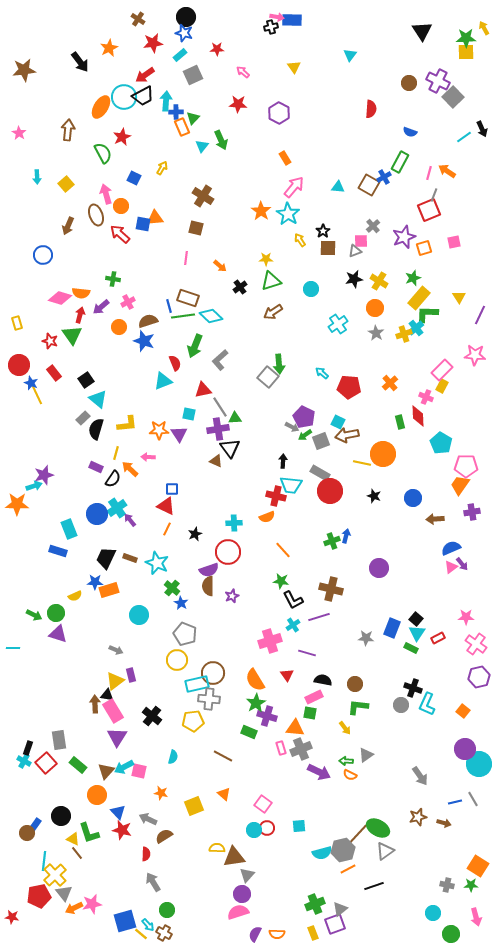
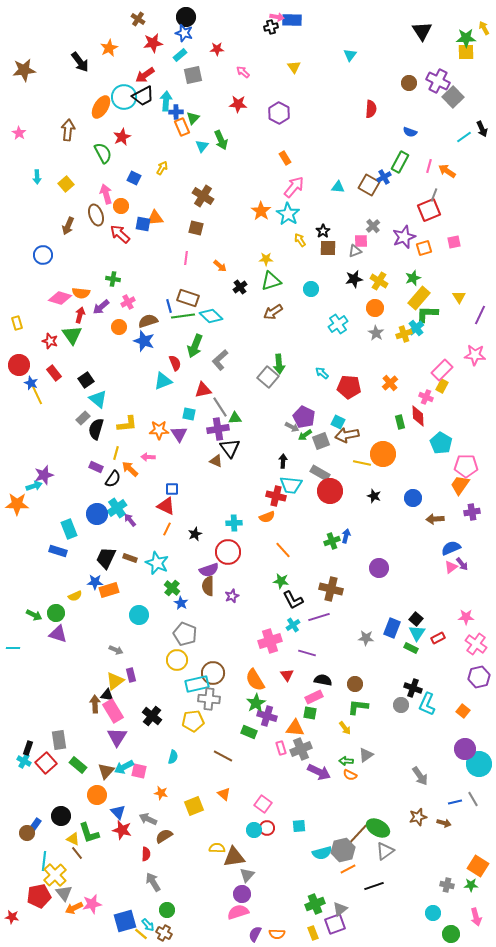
gray square at (193, 75): rotated 12 degrees clockwise
pink line at (429, 173): moved 7 px up
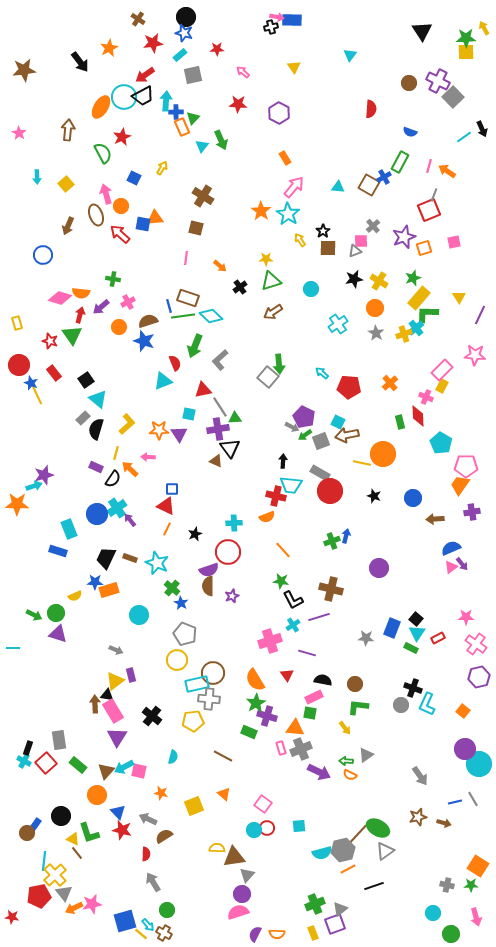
yellow L-shape at (127, 424): rotated 35 degrees counterclockwise
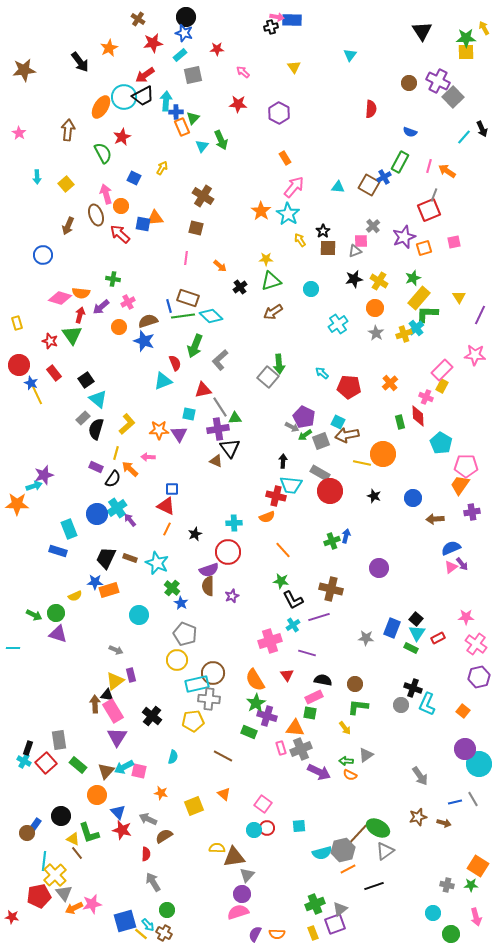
cyan line at (464, 137): rotated 14 degrees counterclockwise
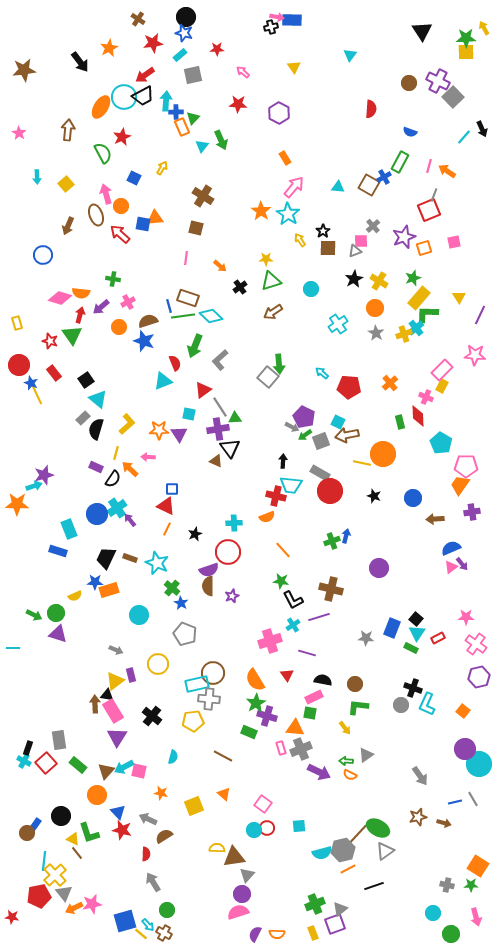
black star at (354, 279): rotated 18 degrees counterclockwise
red triangle at (203, 390): rotated 24 degrees counterclockwise
yellow circle at (177, 660): moved 19 px left, 4 px down
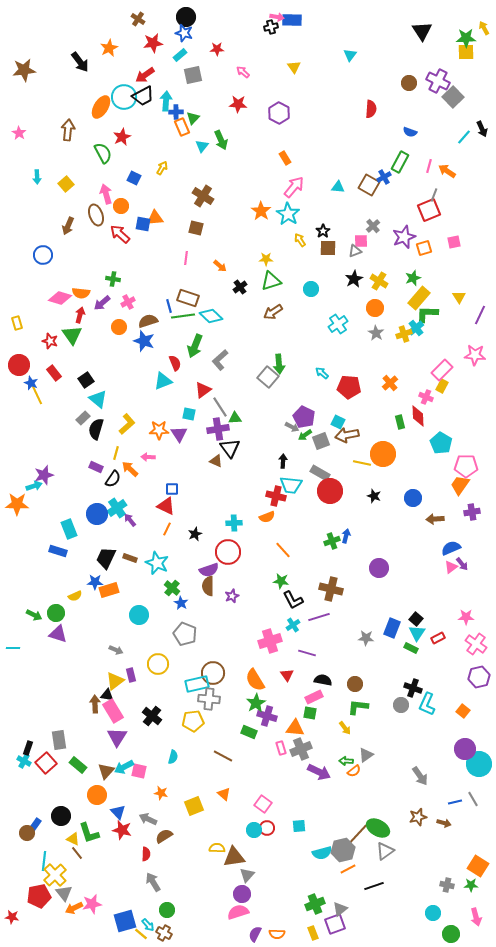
purple arrow at (101, 307): moved 1 px right, 4 px up
orange semicircle at (350, 775): moved 4 px right, 4 px up; rotated 64 degrees counterclockwise
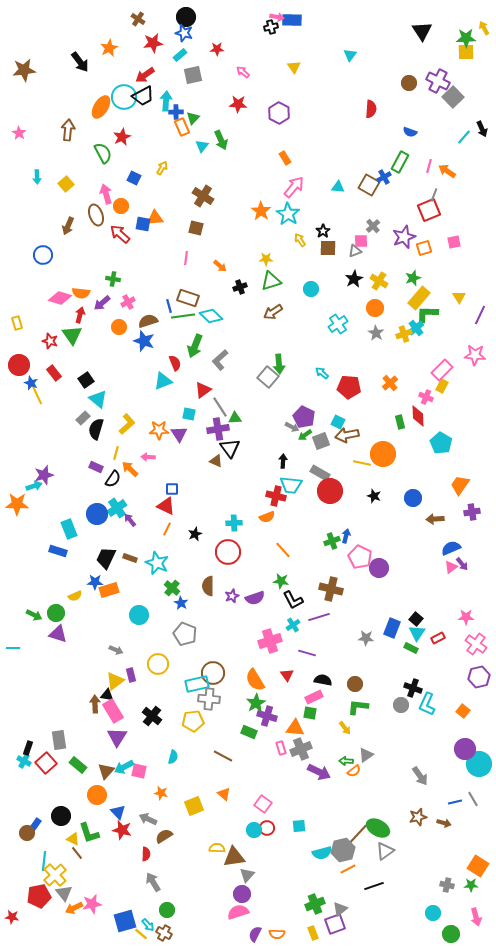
black cross at (240, 287): rotated 16 degrees clockwise
pink pentagon at (466, 466): moved 106 px left, 91 px down; rotated 25 degrees clockwise
purple semicircle at (209, 570): moved 46 px right, 28 px down
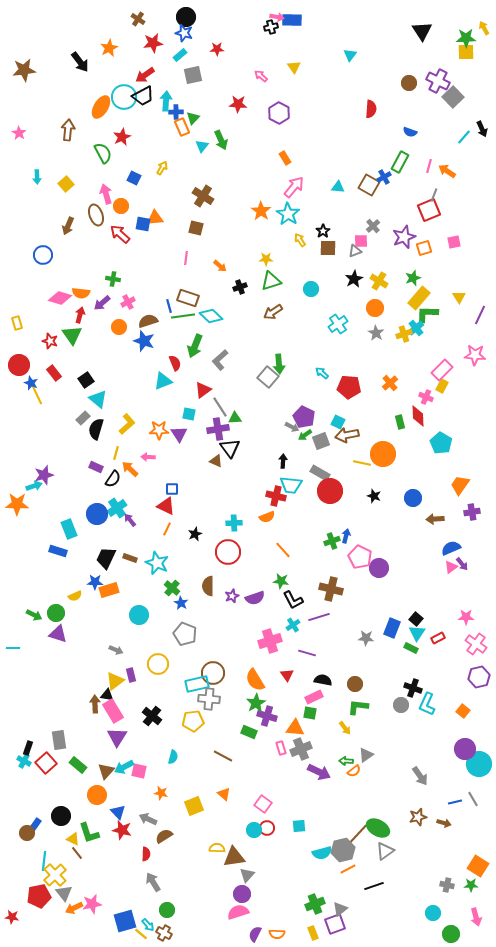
pink arrow at (243, 72): moved 18 px right, 4 px down
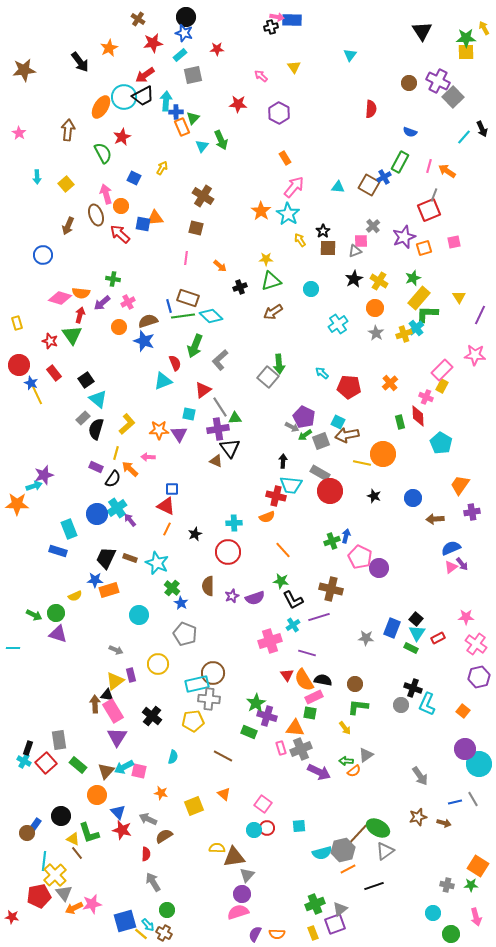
blue star at (95, 582): moved 2 px up
orange semicircle at (255, 680): moved 49 px right
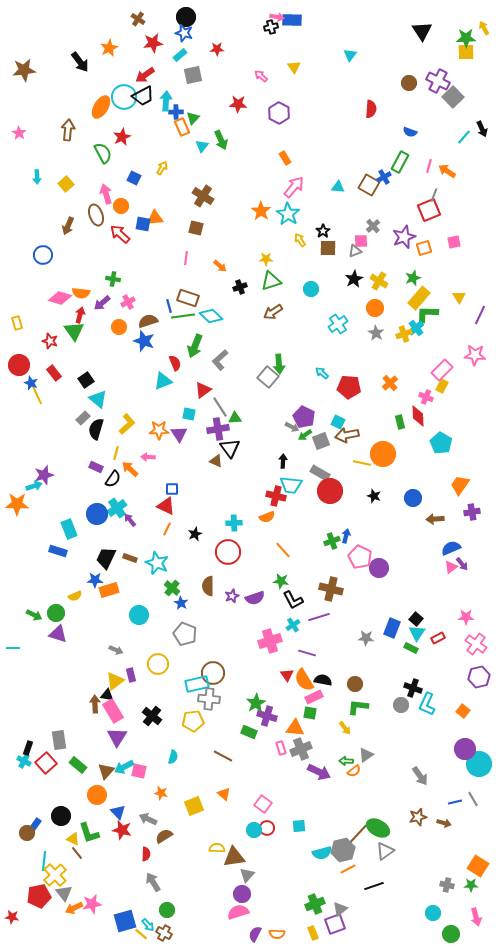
green triangle at (72, 335): moved 2 px right, 4 px up
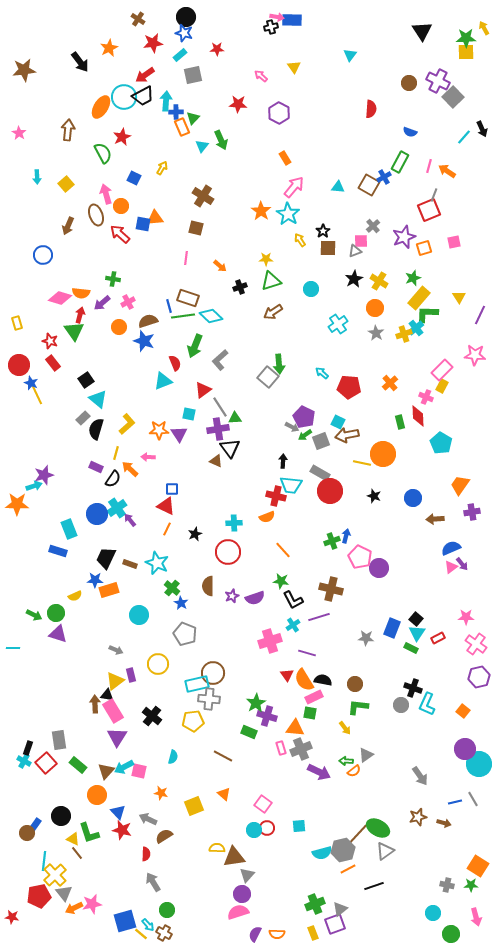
red rectangle at (54, 373): moved 1 px left, 10 px up
brown rectangle at (130, 558): moved 6 px down
